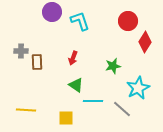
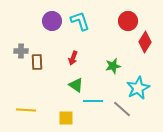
purple circle: moved 9 px down
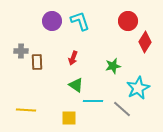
yellow square: moved 3 px right
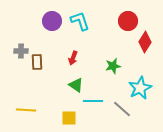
cyan star: moved 2 px right
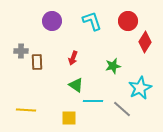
cyan L-shape: moved 12 px right
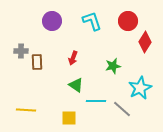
cyan line: moved 3 px right
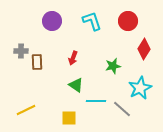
red diamond: moved 1 px left, 7 px down
yellow line: rotated 30 degrees counterclockwise
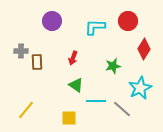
cyan L-shape: moved 3 px right, 6 px down; rotated 70 degrees counterclockwise
yellow line: rotated 24 degrees counterclockwise
